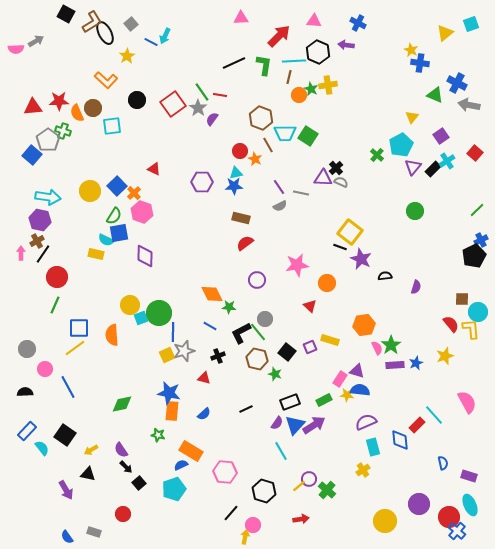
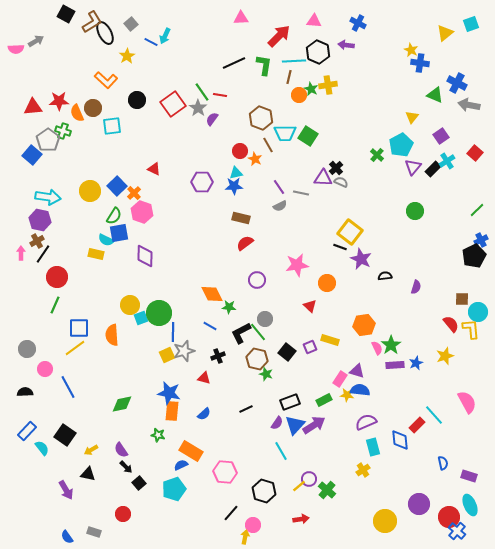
green star at (275, 374): moved 9 px left
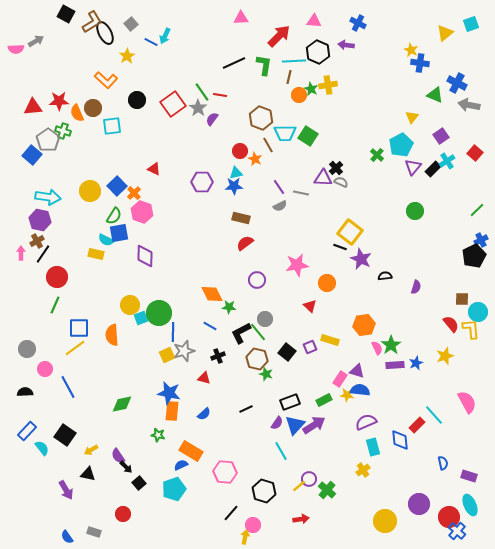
purple semicircle at (121, 450): moved 3 px left, 6 px down
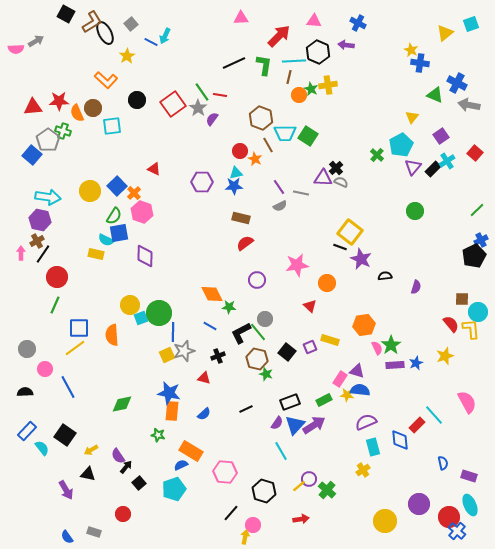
black arrow at (126, 467): rotated 96 degrees counterclockwise
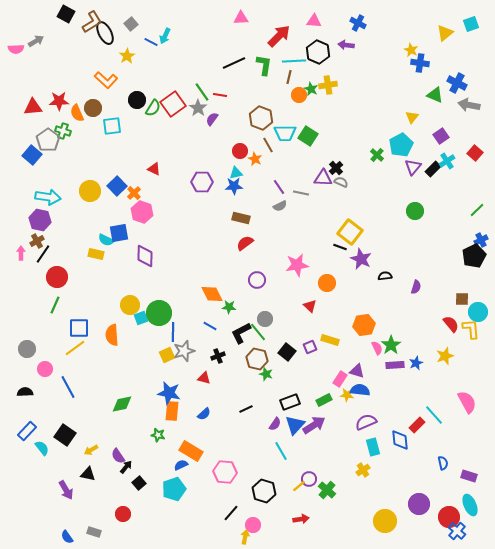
green semicircle at (114, 216): moved 39 px right, 108 px up
purple semicircle at (277, 423): moved 2 px left, 1 px down
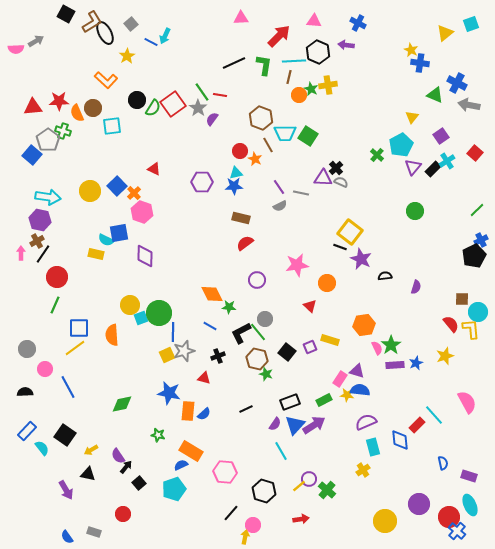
orange rectangle at (172, 411): moved 16 px right
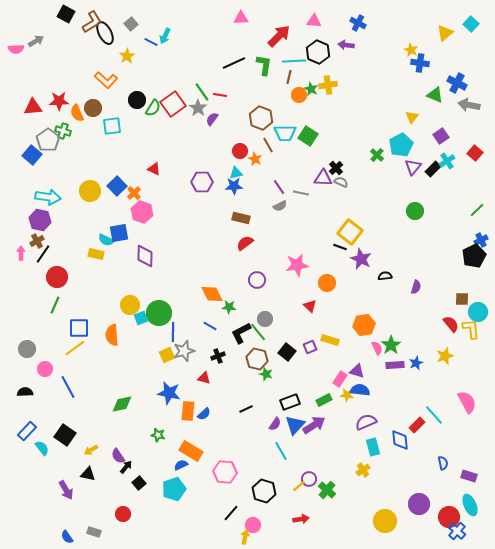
cyan square at (471, 24): rotated 28 degrees counterclockwise
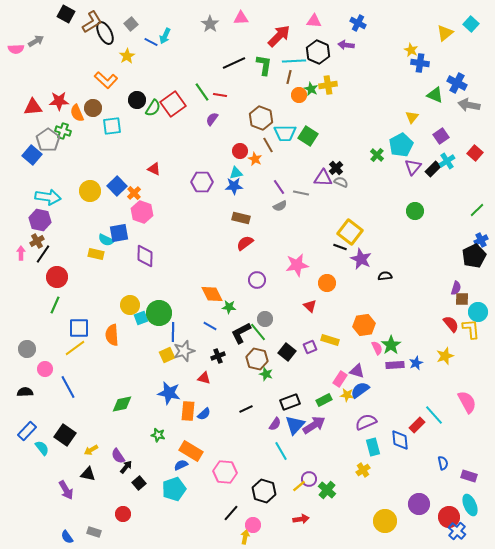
gray star at (198, 108): moved 12 px right, 84 px up
purple semicircle at (416, 287): moved 40 px right, 1 px down
blue semicircle at (360, 390): rotated 42 degrees counterclockwise
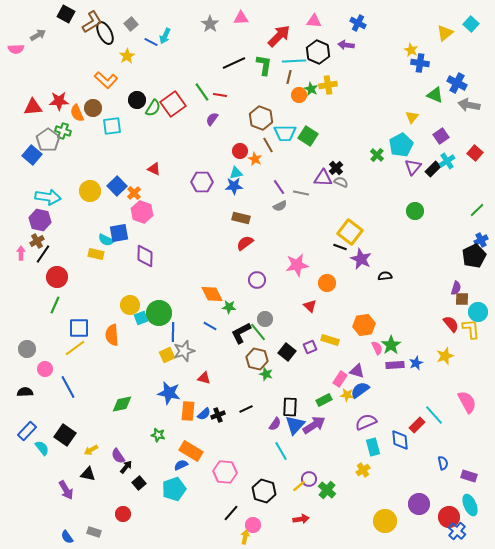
gray arrow at (36, 41): moved 2 px right, 6 px up
black cross at (218, 356): moved 59 px down
black rectangle at (290, 402): moved 5 px down; rotated 66 degrees counterclockwise
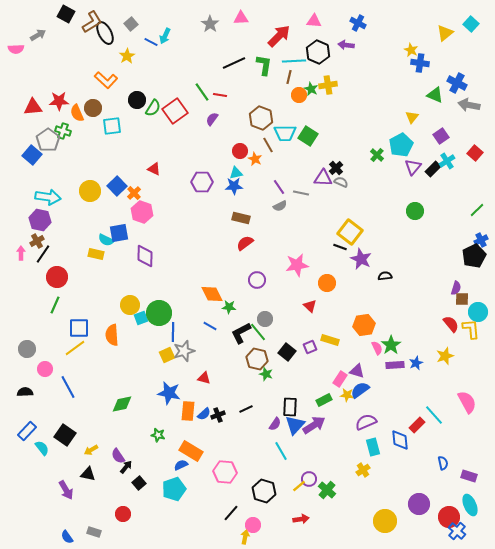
red square at (173, 104): moved 2 px right, 7 px down
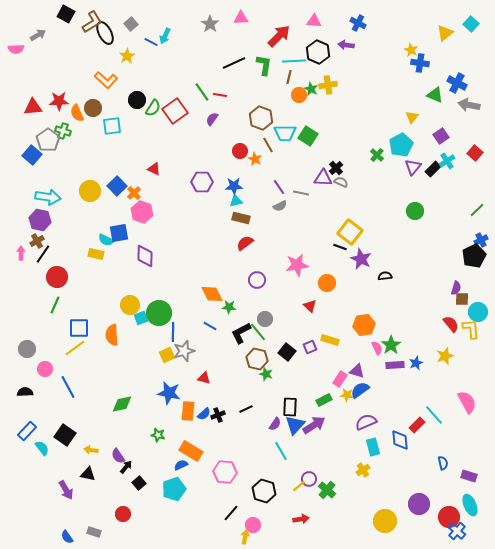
cyan triangle at (236, 173): moved 28 px down
yellow arrow at (91, 450): rotated 40 degrees clockwise
